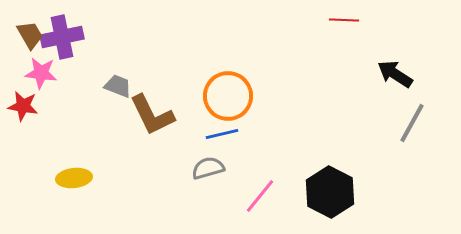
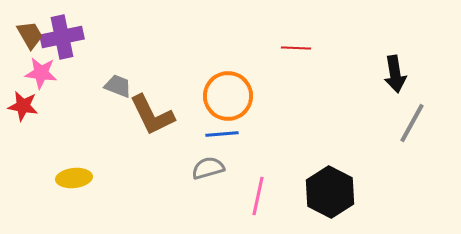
red line: moved 48 px left, 28 px down
black arrow: rotated 132 degrees counterclockwise
blue line: rotated 8 degrees clockwise
pink line: moved 2 px left; rotated 27 degrees counterclockwise
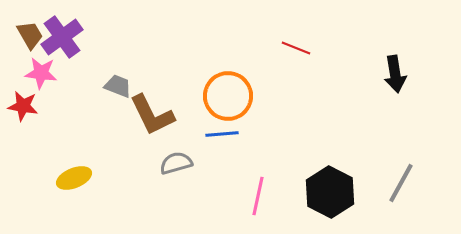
purple cross: rotated 24 degrees counterclockwise
red line: rotated 20 degrees clockwise
gray line: moved 11 px left, 60 px down
gray semicircle: moved 32 px left, 5 px up
yellow ellipse: rotated 16 degrees counterclockwise
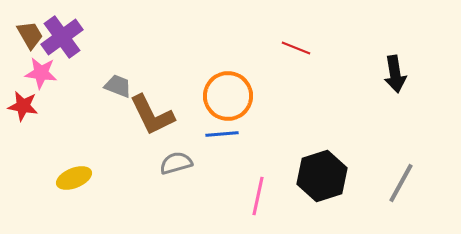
black hexagon: moved 8 px left, 16 px up; rotated 15 degrees clockwise
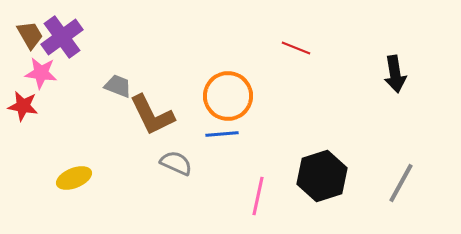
gray semicircle: rotated 40 degrees clockwise
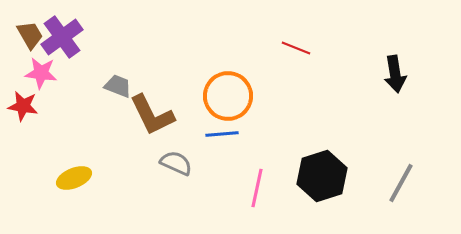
pink line: moved 1 px left, 8 px up
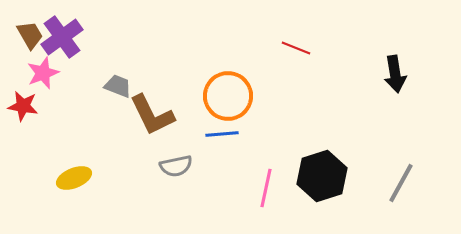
pink star: moved 2 px right; rotated 28 degrees counterclockwise
gray semicircle: moved 3 px down; rotated 144 degrees clockwise
pink line: moved 9 px right
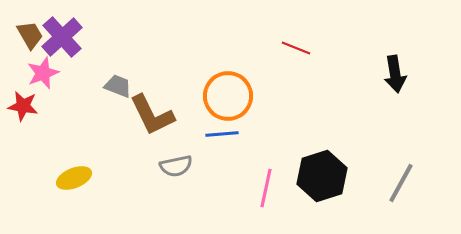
purple cross: rotated 6 degrees counterclockwise
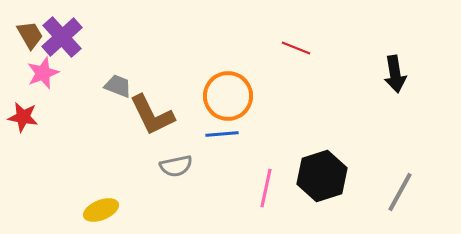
red star: moved 11 px down
yellow ellipse: moved 27 px right, 32 px down
gray line: moved 1 px left, 9 px down
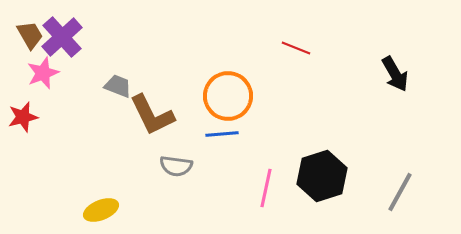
black arrow: rotated 21 degrees counterclockwise
red star: rotated 24 degrees counterclockwise
gray semicircle: rotated 20 degrees clockwise
